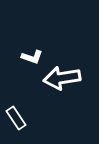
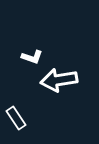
white arrow: moved 3 px left, 2 px down
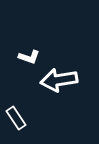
white L-shape: moved 3 px left
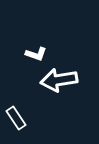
white L-shape: moved 7 px right, 3 px up
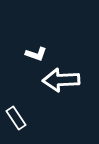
white arrow: moved 2 px right; rotated 6 degrees clockwise
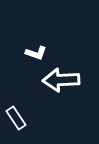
white L-shape: moved 1 px up
